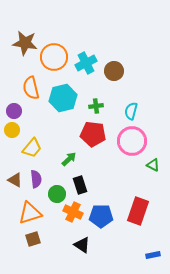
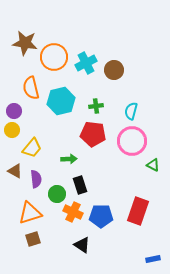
brown circle: moved 1 px up
cyan hexagon: moved 2 px left, 3 px down
green arrow: rotated 42 degrees clockwise
brown triangle: moved 9 px up
blue rectangle: moved 4 px down
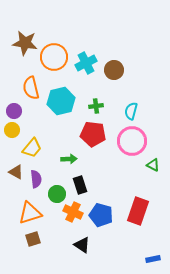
brown triangle: moved 1 px right, 1 px down
blue pentagon: moved 1 px up; rotated 15 degrees clockwise
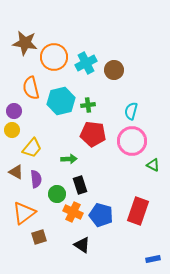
green cross: moved 8 px left, 1 px up
orange triangle: moved 6 px left; rotated 20 degrees counterclockwise
brown square: moved 6 px right, 2 px up
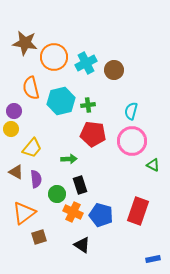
yellow circle: moved 1 px left, 1 px up
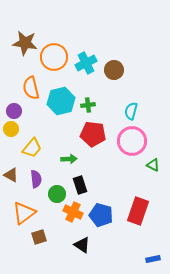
brown triangle: moved 5 px left, 3 px down
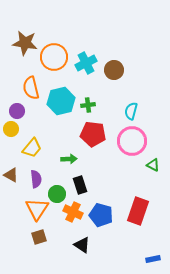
purple circle: moved 3 px right
orange triangle: moved 13 px right, 4 px up; rotated 20 degrees counterclockwise
